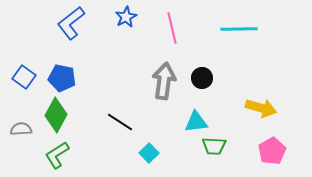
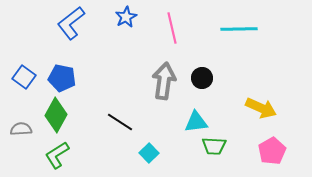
yellow arrow: rotated 8 degrees clockwise
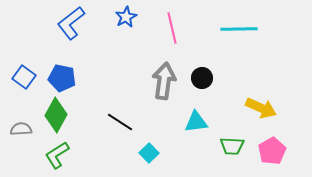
green trapezoid: moved 18 px right
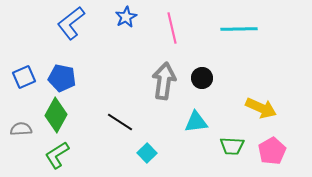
blue square: rotated 30 degrees clockwise
cyan square: moved 2 px left
